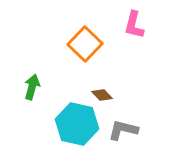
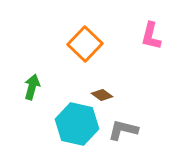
pink L-shape: moved 17 px right, 11 px down
brown diamond: rotated 10 degrees counterclockwise
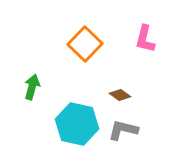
pink L-shape: moved 6 px left, 3 px down
brown diamond: moved 18 px right
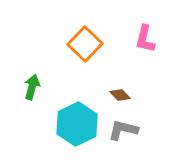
brown diamond: rotated 10 degrees clockwise
cyan hexagon: rotated 21 degrees clockwise
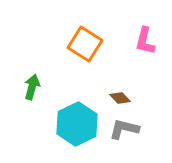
pink L-shape: moved 2 px down
orange square: rotated 12 degrees counterclockwise
brown diamond: moved 3 px down
gray L-shape: moved 1 px right, 1 px up
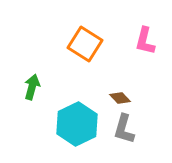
gray L-shape: rotated 88 degrees counterclockwise
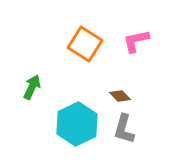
pink L-shape: moved 9 px left; rotated 64 degrees clockwise
green arrow: rotated 10 degrees clockwise
brown diamond: moved 2 px up
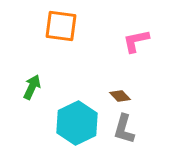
orange square: moved 24 px left, 18 px up; rotated 24 degrees counterclockwise
cyan hexagon: moved 1 px up
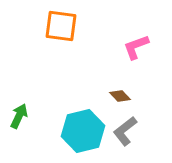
pink L-shape: moved 6 px down; rotated 8 degrees counterclockwise
green arrow: moved 13 px left, 29 px down
cyan hexagon: moved 6 px right, 8 px down; rotated 12 degrees clockwise
gray L-shape: moved 1 px right, 2 px down; rotated 36 degrees clockwise
